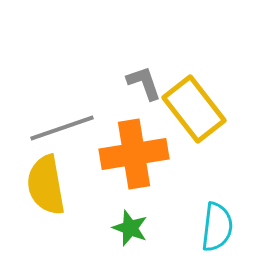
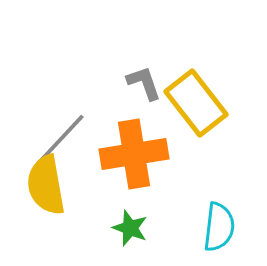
yellow rectangle: moved 2 px right, 6 px up
gray line: moved 2 px left, 12 px down; rotated 28 degrees counterclockwise
cyan semicircle: moved 2 px right
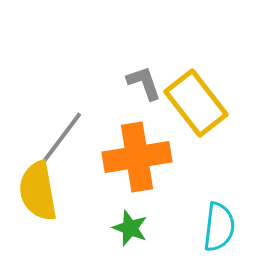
gray line: rotated 6 degrees counterclockwise
orange cross: moved 3 px right, 3 px down
yellow semicircle: moved 8 px left, 6 px down
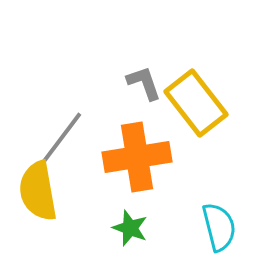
cyan semicircle: rotated 21 degrees counterclockwise
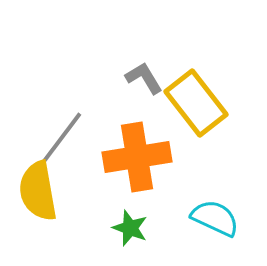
gray L-shape: moved 5 px up; rotated 12 degrees counterclockwise
cyan semicircle: moved 4 px left, 9 px up; rotated 51 degrees counterclockwise
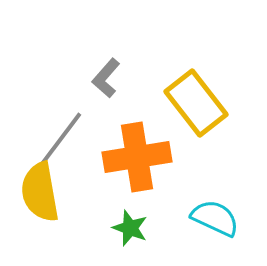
gray L-shape: moved 38 px left; rotated 108 degrees counterclockwise
yellow semicircle: moved 2 px right, 1 px down
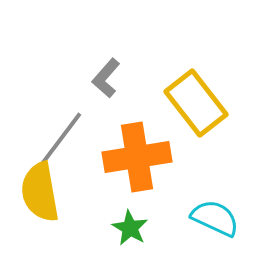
green star: rotated 9 degrees clockwise
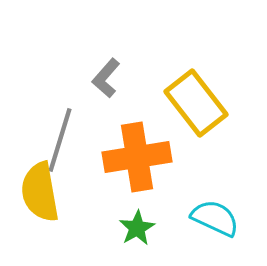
gray line: rotated 20 degrees counterclockwise
green star: moved 7 px right; rotated 12 degrees clockwise
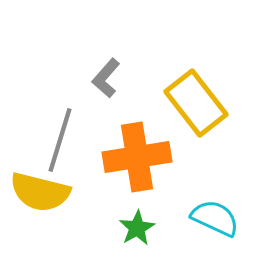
yellow semicircle: rotated 66 degrees counterclockwise
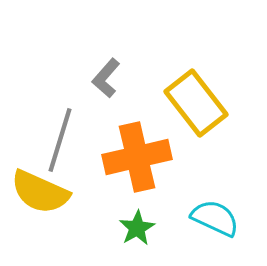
orange cross: rotated 4 degrees counterclockwise
yellow semicircle: rotated 10 degrees clockwise
